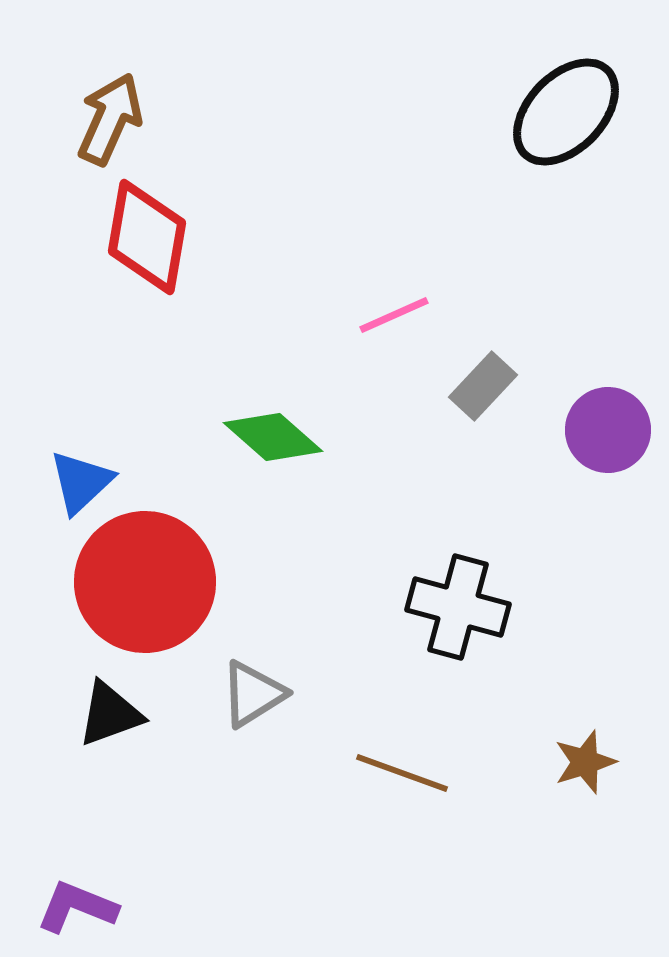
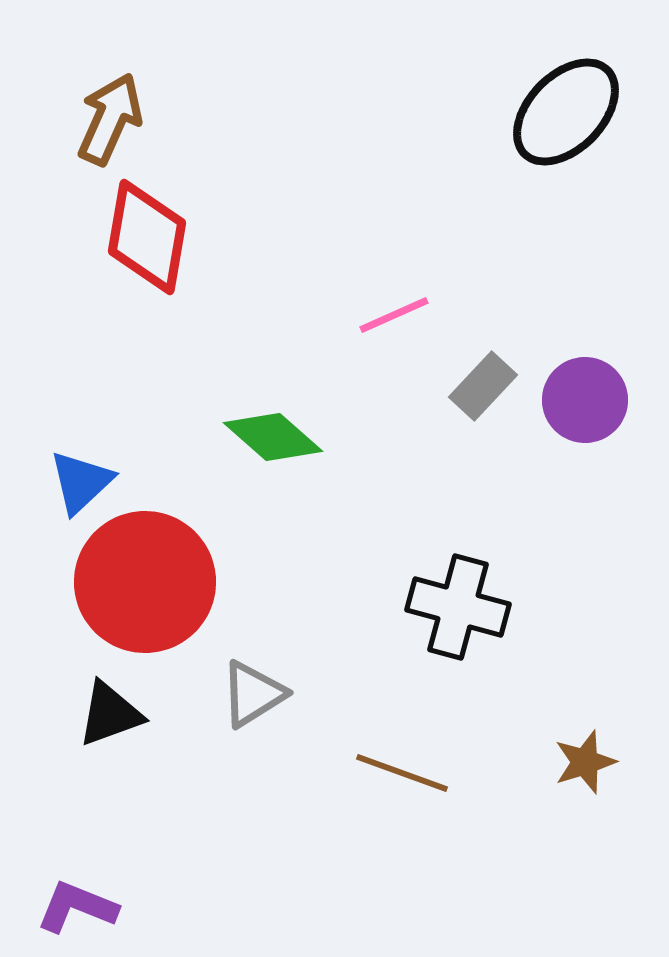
purple circle: moved 23 px left, 30 px up
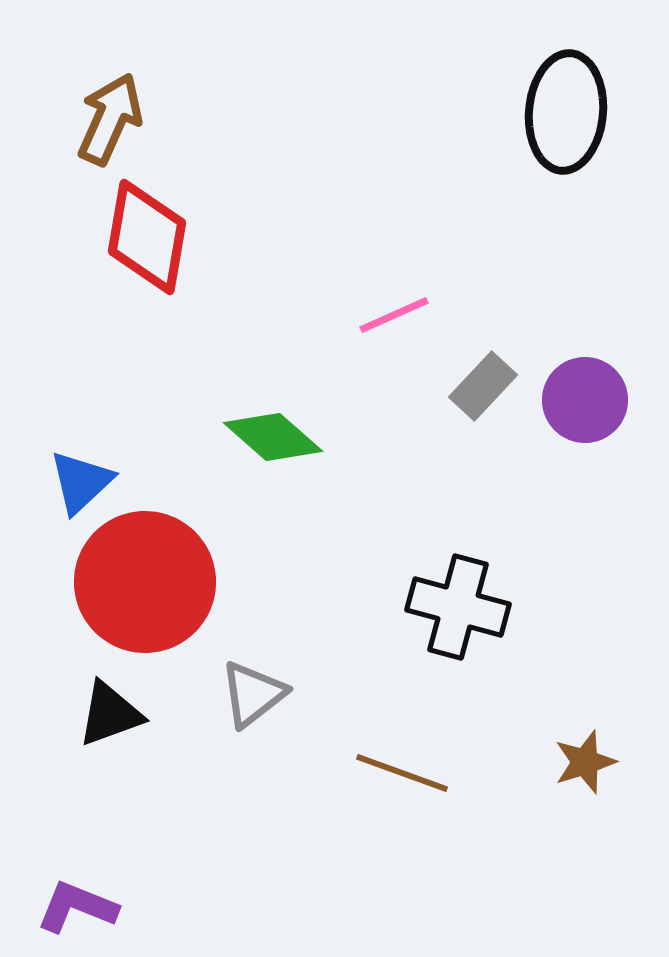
black ellipse: rotated 39 degrees counterclockwise
gray triangle: rotated 6 degrees counterclockwise
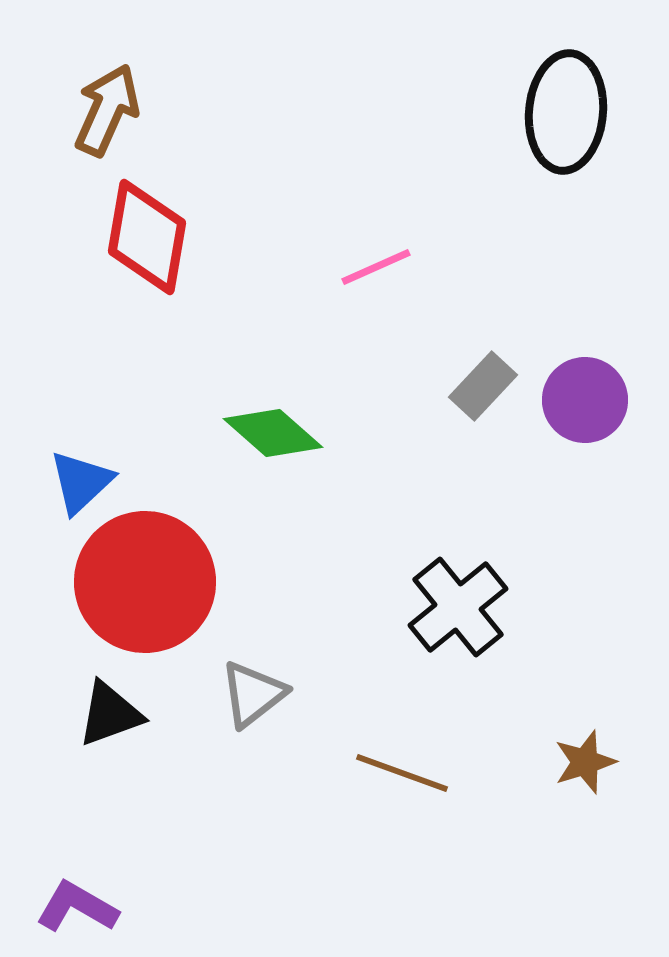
brown arrow: moved 3 px left, 9 px up
pink line: moved 18 px left, 48 px up
green diamond: moved 4 px up
black cross: rotated 36 degrees clockwise
purple L-shape: rotated 8 degrees clockwise
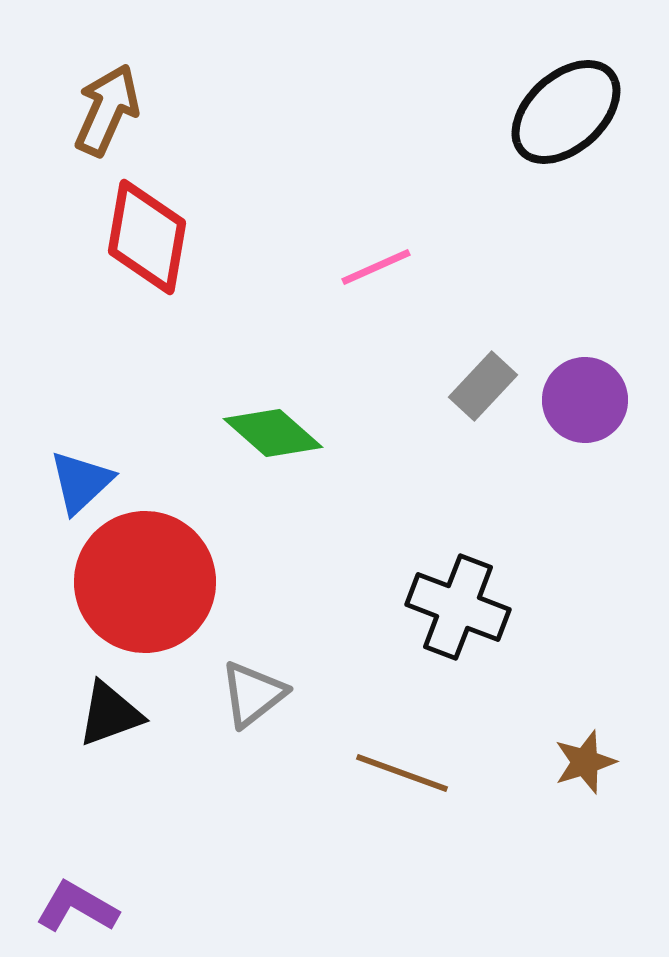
black ellipse: rotated 43 degrees clockwise
black cross: rotated 30 degrees counterclockwise
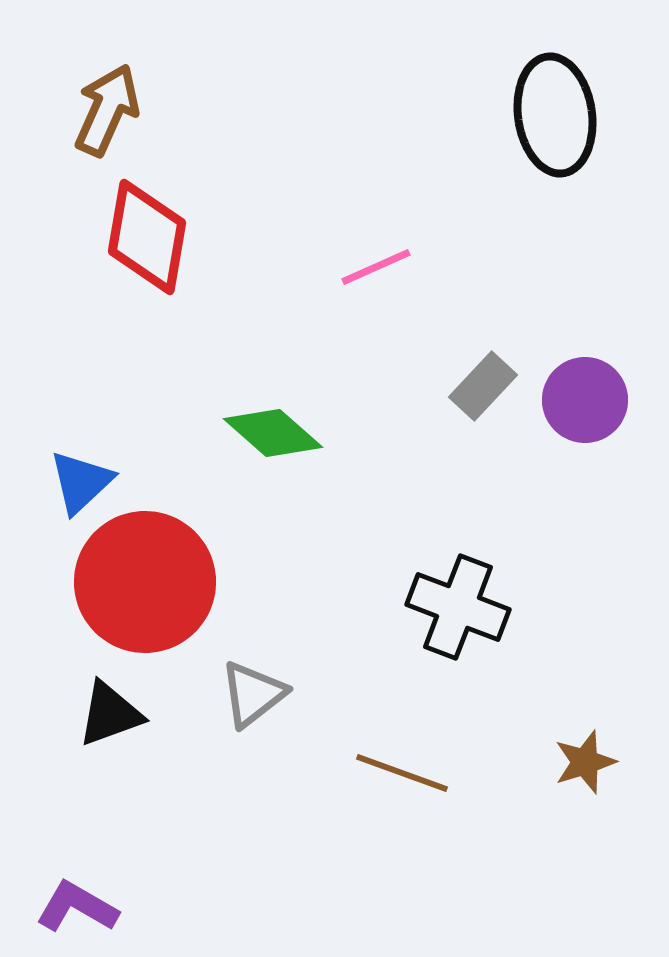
black ellipse: moved 11 px left, 3 px down; rotated 56 degrees counterclockwise
